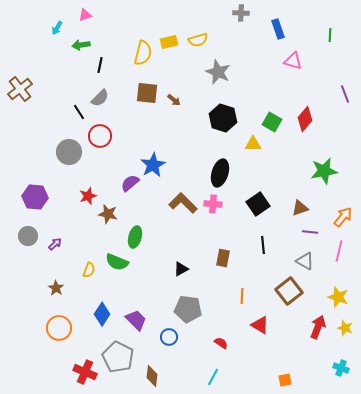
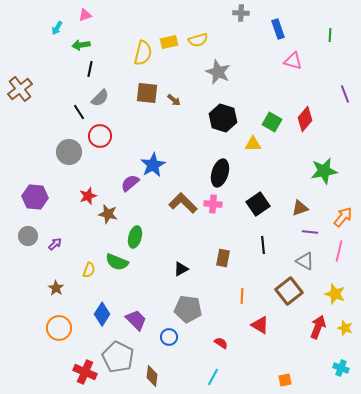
black line at (100, 65): moved 10 px left, 4 px down
yellow star at (338, 297): moved 3 px left, 3 px up
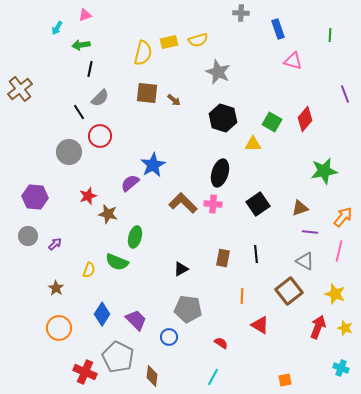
black line at (263, 245): moved 7 px left, 9 px down
